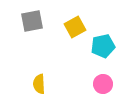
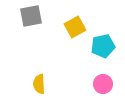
gray square: moved 1 px left, 5 px up
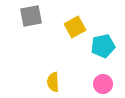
yellow semicircle: moved 14 px right, 2 px up
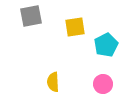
yellow square: rotated 20 degrees clockwise
cyan pentagon: moved 3 px right, 1 px up; rotated 15 degrees counterclockwise
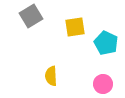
gray square: rotated 20 degrees counterclockwise
cyan pentagon: moved 2 px up; rotated 20 degrees counterclockwise
yellow semicircle: moved 2 px left, 6 px up
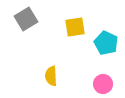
gray square: moved 5 px left, 3 px down
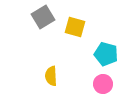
gray square: moved 17 px right, 2 px up
yellow square: rotated 25 degrees clockwise
cyan pentagon: moved 11 px down; rotated 10 degrees counterclockwise
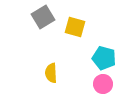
cyan pentagon: moved 2 px left, 4 px down
yellow semicircle: moved 3 px up
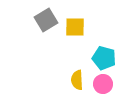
gray square: moved 3 px right, 3 px down
yellow square: rotated 15 degrees counterclockwise
yellow semicircle: moved 26 px right, 7 px down
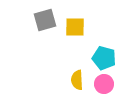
gray square: moved 1 px left; rotated 15 degrees clockwise
pink circle: moved 1 px right
